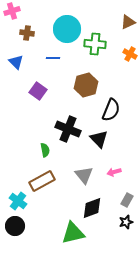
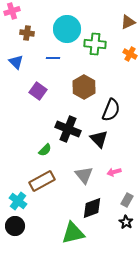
brown hexagon: moved 2 px left, 2 px down; rotated 15 degrees counterclockwise
green semicircle: rotated 56 degrees clockwise
black star: rotated 24 degrees counterclockwise
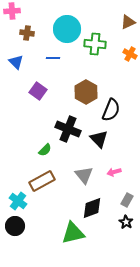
pink cross: rotated 14 degrees clockwise
brown hexagon: moved 2 px right, 5 px down
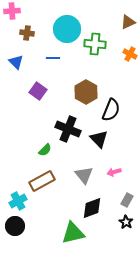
cyan cross: rotated 24 degrees clockwise
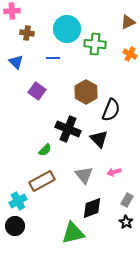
purple square: moved 1 px left
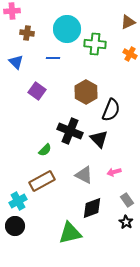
black cross: moved 2 px right, 2 px down
gray triangle: rotated 24 degrees counterclockwise
gray rectangle: rotated 64 degrees counterclockwise
green triangle: moved 3 px left
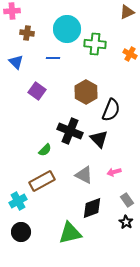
brown triangle: moved 1 px left, 10 px up
black circle: moved 6 px right, 6 px down
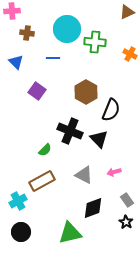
green cross: moved 2 px up
black diamond: moved 1 px right
